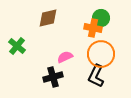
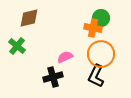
brown diamond: moved 19 px left
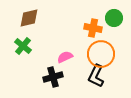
green circle: moved 13 px right
green cross: moved 6 px right
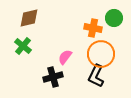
pink semicircle: rotated 28 degrees counterclockwise
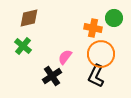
black cross: moved 1 px left, 1 px up; rotated 18 degrees counterclockwise
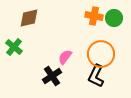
orange cross: moved 1 px right, 12 px up
green cross: moved 9 px left, 1 px down
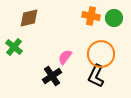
orange cross: moved 3 px left
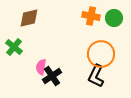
pink semicircle: moved 24 px left, 10 px down; rotated 28 degrees counterclockwise
